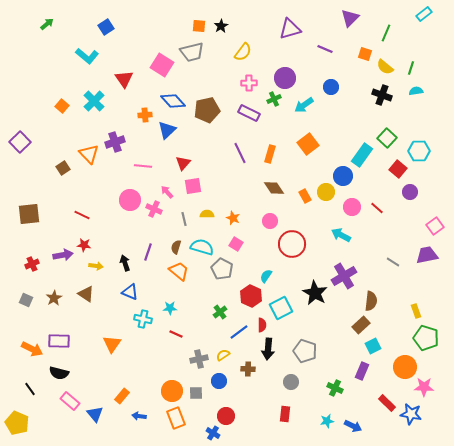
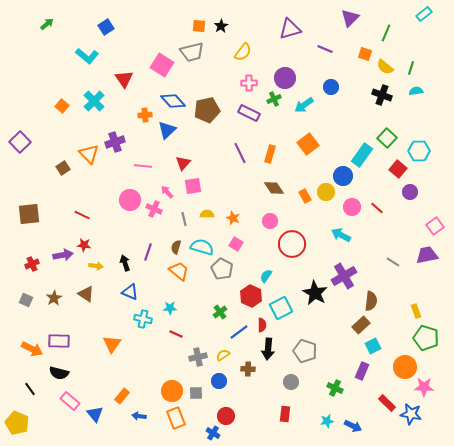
gray cross at (199, 359): moved 1 px left, 2 px up
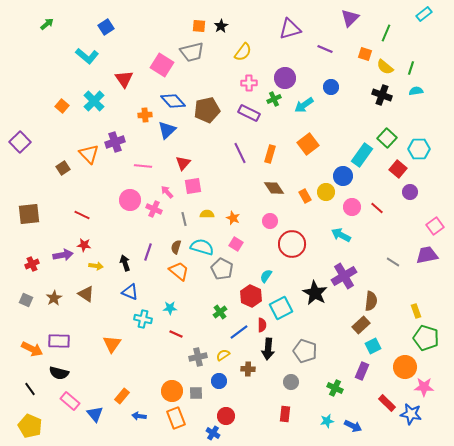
cyan hexagon at (419, 151): moved 2 px up
yellow pentagon at (17, 423): moved 13 px right, 3 px down
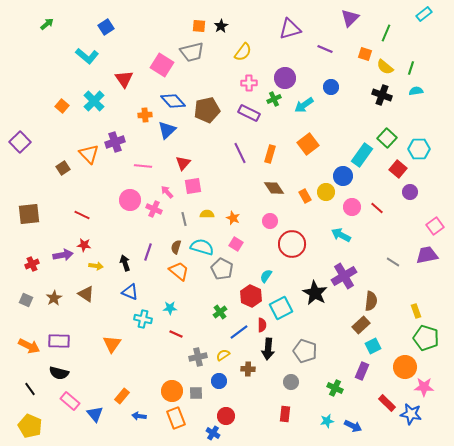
orange arrow at (32, 349): moved 3 px left, 3 px up
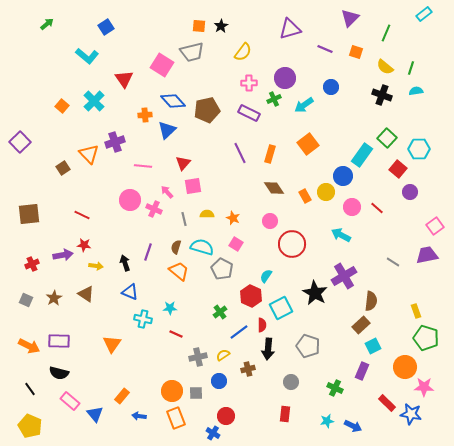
orange square at (365, 54): moved 9 px left, 2 px up
gray pentagon at (305, 351): moved 3 px right, 5 px up
brown cross at (248, 369): rotated 16 degrees counterclockwise
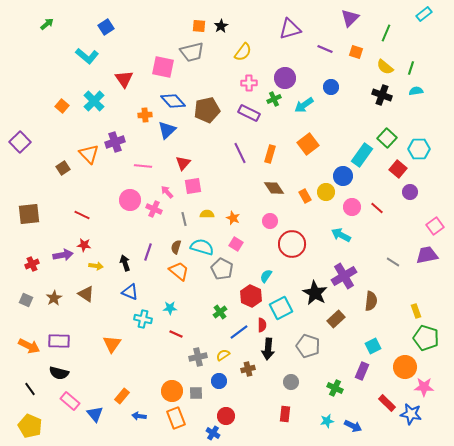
pink square at (162, 65): moved 1 px right, 2 px down; rotated 20 degrees counterclockwise
brown rectangle at (361, 325): moved 25 px left, 6 px up
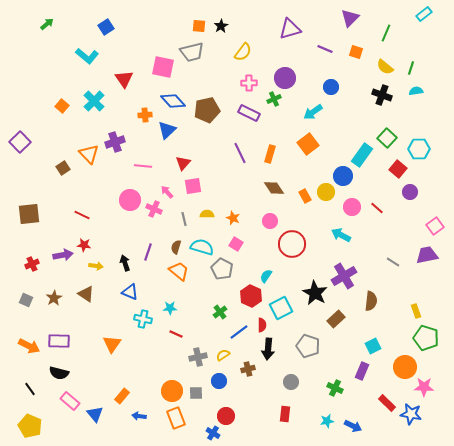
cyan arrow at (304, 105): moved 9 px right, 7 px down
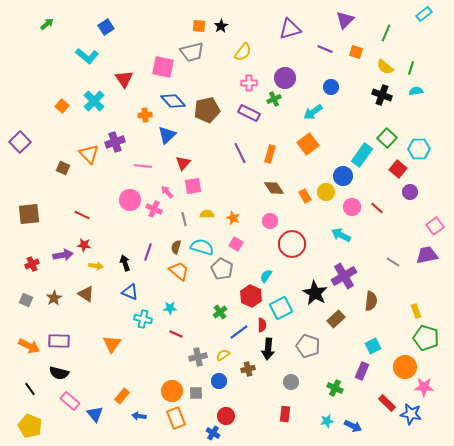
purple triangle at (350, 18): moved 5 px left, 2 px down
blue triangle at (167, 130): moved 5 px down
brown square at (63, 168): rotated 32 degrees counterclockwise
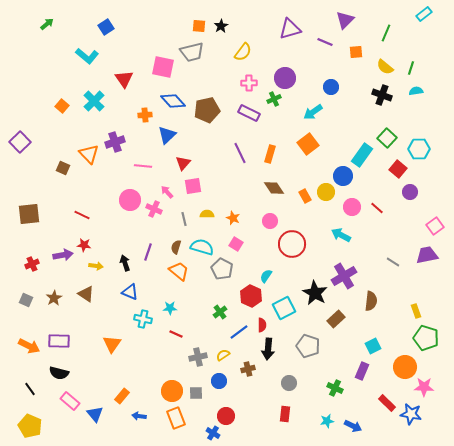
purple line at (325, 49): moved 7 px up
orange square at (356, 52): rotated 24 degrees counterclockwise
cyan square at (281, 308): moved 3 px right
gray circle at (291, 382): moved 2 px left, 1 px down
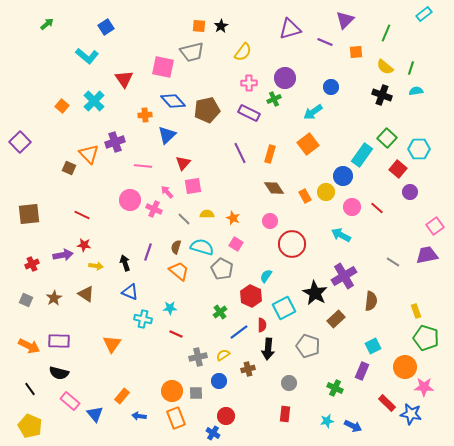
brown square at (63, 168): moved 6 px right
gray line at (184, 219): rotated 32 degrees counterclockwise
